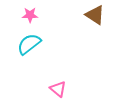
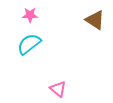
brown triangle: moved 5 px down
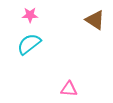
pink triangle: moved 11 px right; rotated 36 degrees counterclockwise
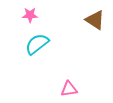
cyan semicircle: moved 8 px right
pink triangle: rotated 12 degrees counterclockwise
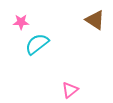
pink star: moved 9 px left, 7 px down
pink triangle: moved 1 px right, 1 px down; rotated 30 degrees counterclockwise
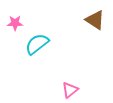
pink star: moved 6 px left, 1 px down
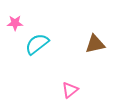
brown triangle: moved 24 px down; rotated 45 degrees counterclockwise
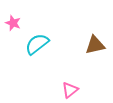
pink star: moved 2 px left; rotated 21 degrees clockwise
brown triangle: moved 1 px down
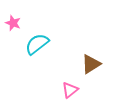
brown triangle: moved 4 px left, 19 px down; rotated 20 degrees counterclockwise
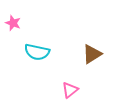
cyan semicircle: moved 8 px down; rotated 130 degrees counterclockwise
brown triangle: moved 1 px right, 10 px up
